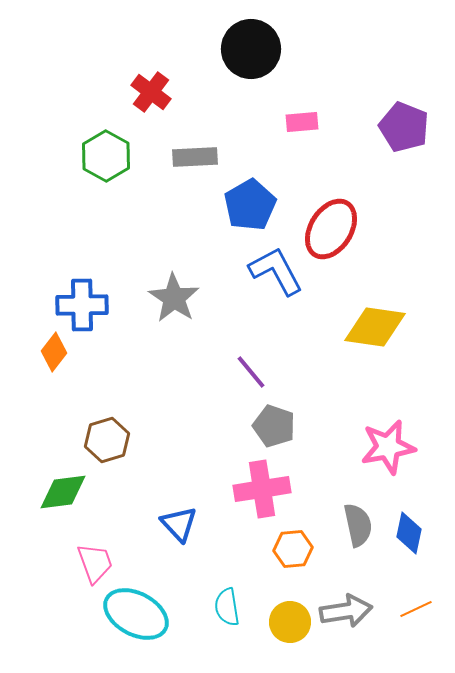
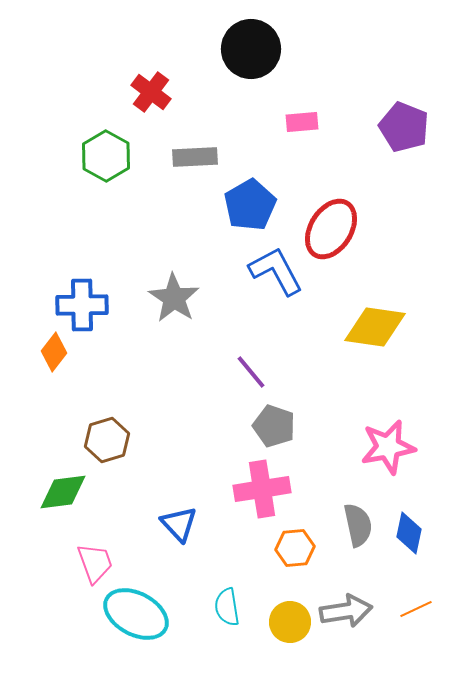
orange hexagon: moved 2 px right, 1 px up
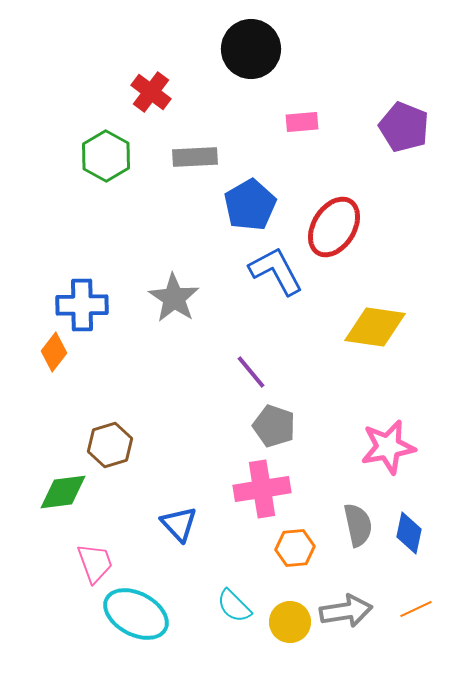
red ellipse: moved 3 px right, 2 px up
brown hexagon: moved 3 px right, 5 px down
cyan semicircle: moved 7 px right, 1 px up; rotated 36 degrees counterclockwise
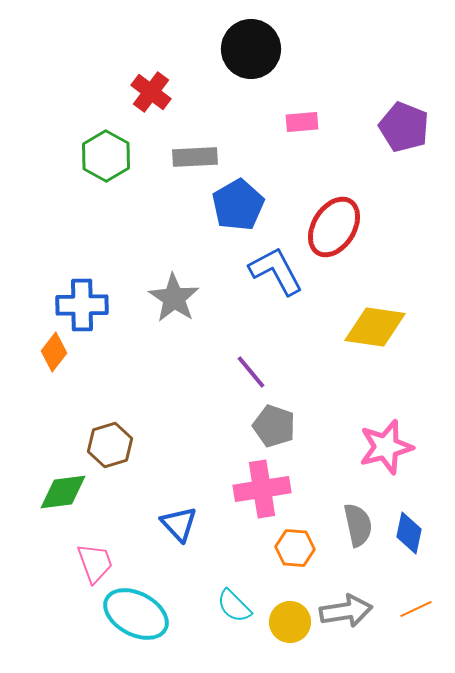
blue pentagon: moved 12 px left
pink star: moved 2 px left; rotated 4 degrees counterclockwise
orange hexagon: rotated 9 degrees clockwise
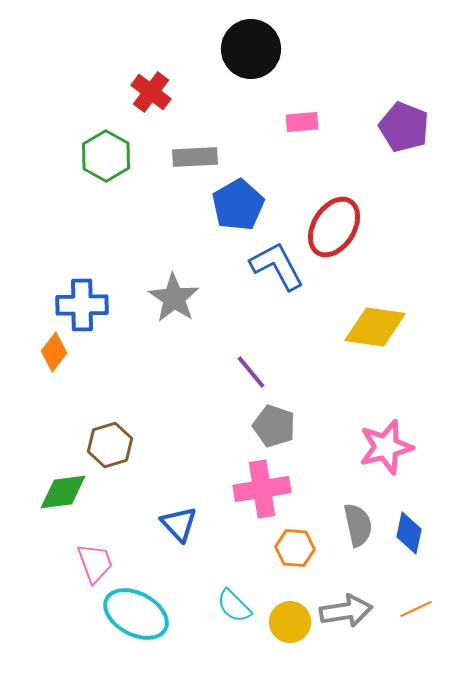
blue L-shape: moved 1 px right, 5 px up
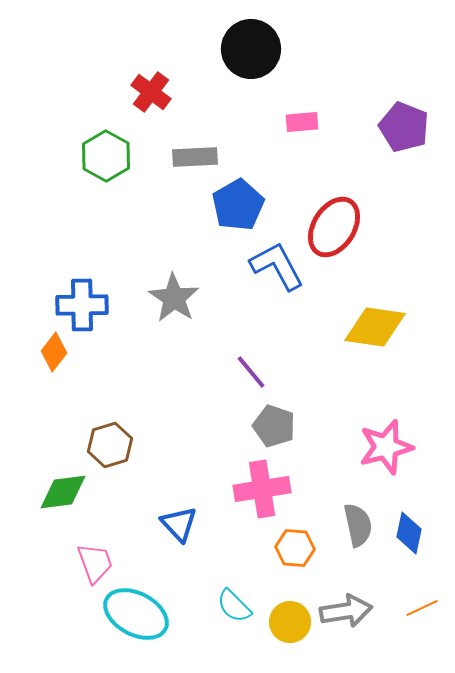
orange line: moved 6 px right, 1 px up
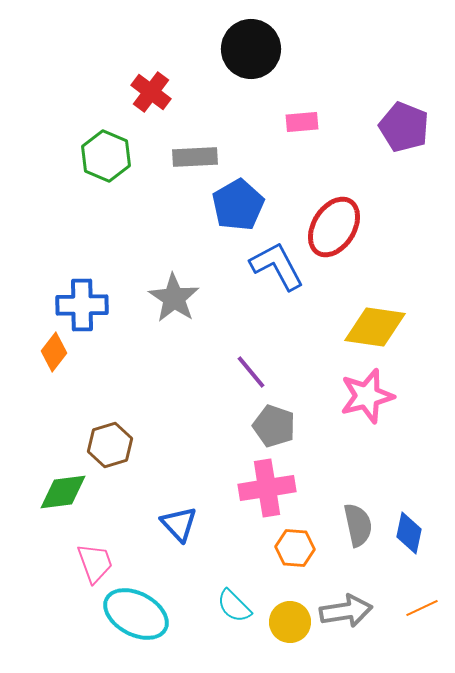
green hexagon: rotated 6 degrees counterclockwise
pink star: moved 19 px left, 51 px up
pink cross: moved 5 px right, 1 px up
